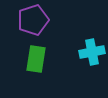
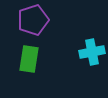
green rectangle: moved 7 px left
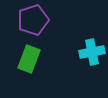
green rectangle: rotated 12 degrees clockwise
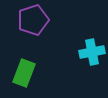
green rectangle: moved 5 px left, 14 px down
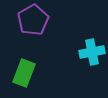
purple pentagon: rotated 12 degrees counterclockwise
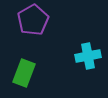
cyan cross: moved 4 px left, 4 px down
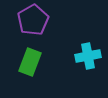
green rectangle: moved 6 px right, 11 px up
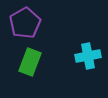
purple pentagon: moved 8 px left, 3 px down
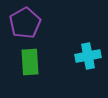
green rectangle: rotated 24 degrees counterclockwise
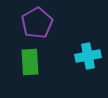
purple pentagon: moved 12 px right
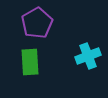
cyan cross: rotated 10 degrees counterclockwise
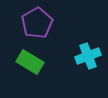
green rectangle: rotated 56 degrees counterclockwise
